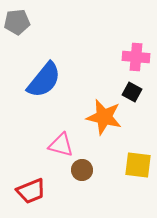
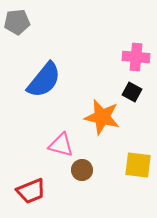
orange star: moved 2 px left
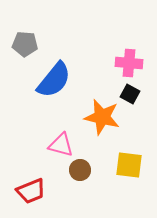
gray pentagon: moved 8 px right, 22 px down; rotated 10 degrees clockwise
pink cross: moved 7 px left, 6 px down
blue semicircle: moved 10 px right
black square: moved 2 px left, 2 px down
yellow square: moved 9 px left
brown circle: moved 2 px left
